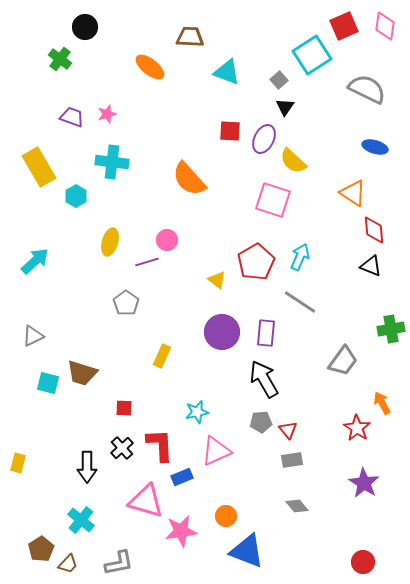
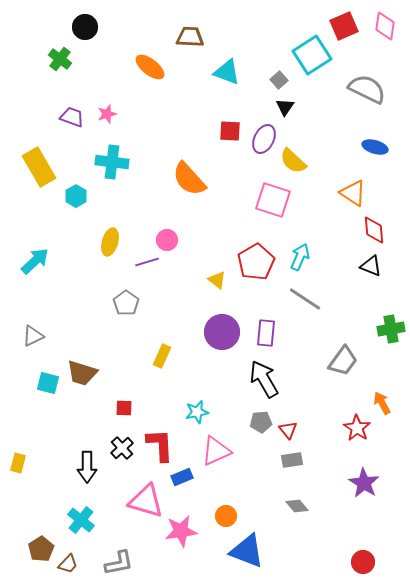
gray line at (300, 302): moved 5 px right, 3 px up
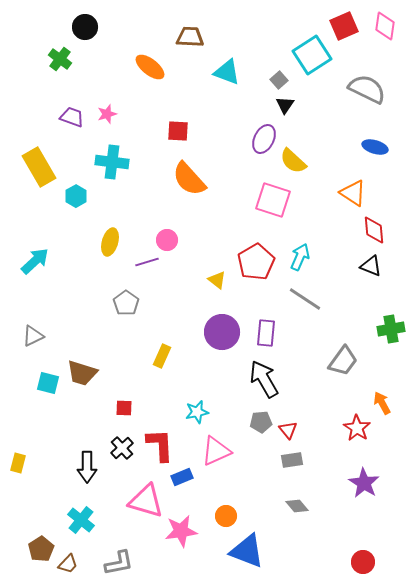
black triangle at (285, 107): moved 2 px up
red square at (230, 131): moved 52 px left
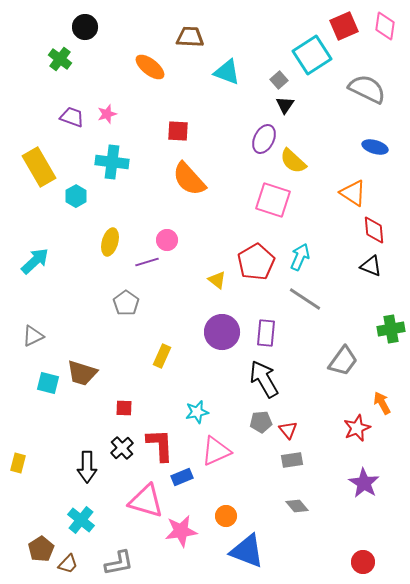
red star at (357, 428): rotated 16 degrees clockwise
